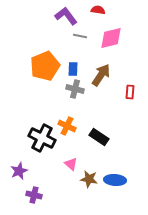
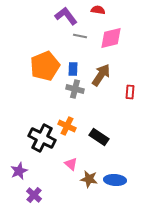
purple cross: rotated 28 degrees clockwise
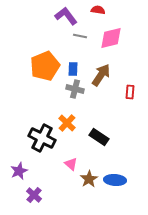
orange cross: moved 3 px up; rotated 18 degrees clockwise
brown star: rotated 30 degrees clockwise
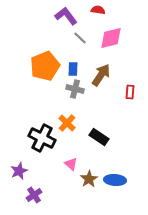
gray line: moved 2 px down; rotated 32 degrees clockwise
purple cross: rotated 14 degrees clockwise
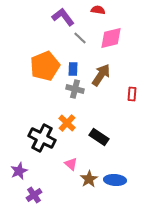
purple L-shape: moved 3 px left, 1 px down
red rectangle: moved 2 px right, 2 px down
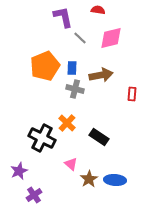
purple L-shape: rotated 25 degrees clockwise
blue rectangle: moved 1 px left, 1 px up
brown arrow: rotated 45 degrees clockwise
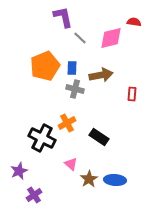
red semicircle: moved 36 px right, 12 px down
orange cross: rotated 18 degrees clockwise
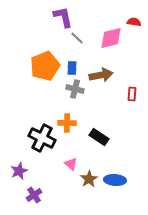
gray line: moved 3 px left
orange cross: rotated 30 degrees clockwise
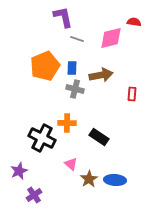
gray line: moved 1 px down; rotated 24 degrees counterclockwise
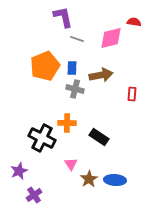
pink triangle: rotated 16 degrees clockwise
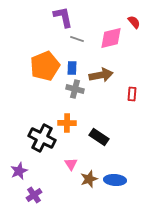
red semicircle: rotated 40 degrees clockwise
brown star: rotated 12 degrees clockwise
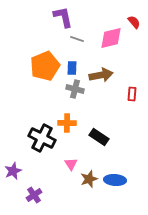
purple star: moved 6 px left
